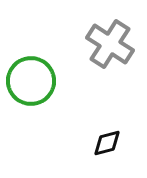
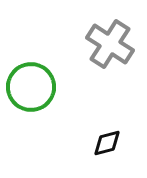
green circle: moved 6 px down
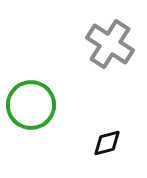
green circle: moved 18 px down
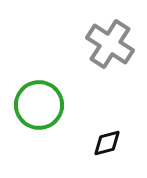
green circle: moved 8 px right
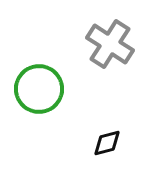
green circle: moved 16 px up
